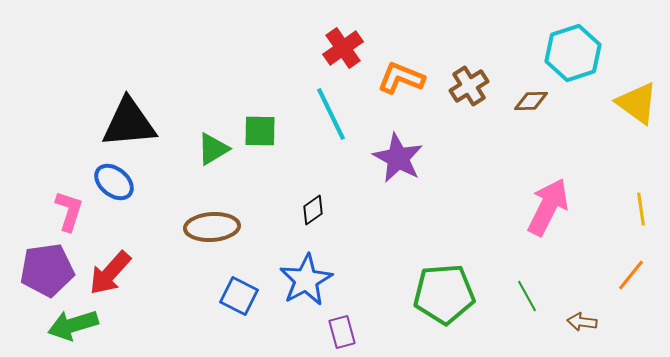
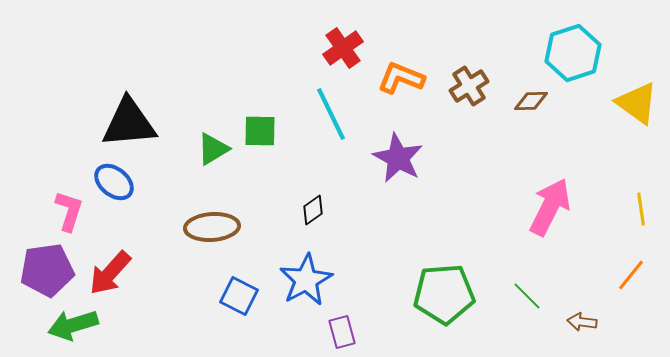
pink arrow: moved 2 px right
green line: rotated 16 degrees counterclockwise
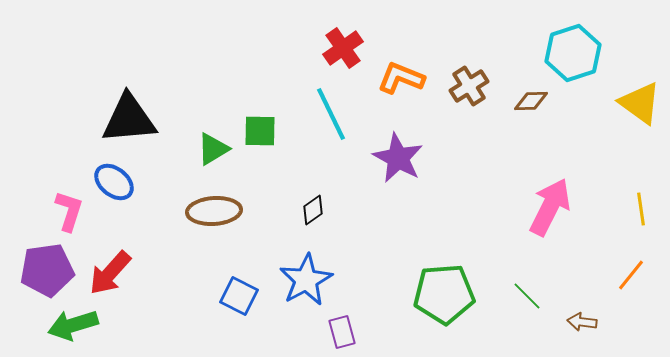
yellow triangle: moved 3 px right
black triangle: moved 4 px up
brown ellipse: moved 2 px right, 16 px up
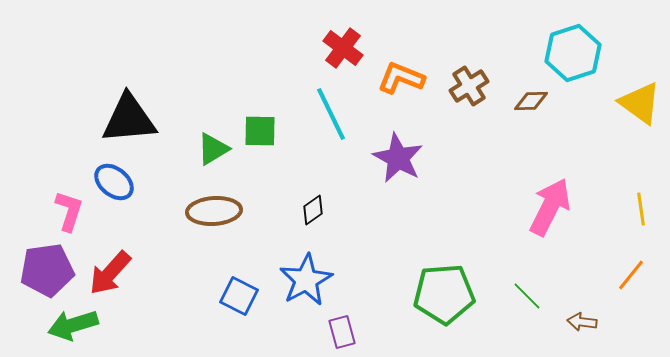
red cross: rotated 18 degrees counterclockwise
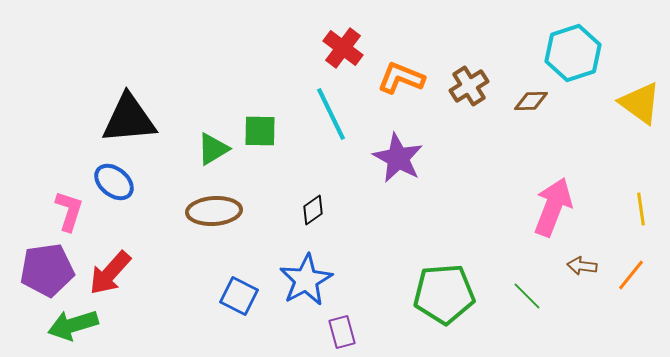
pink arrow: moved 3 px right; rotated 6 degrees counterclockwise
brown arrow: moved 56 px up
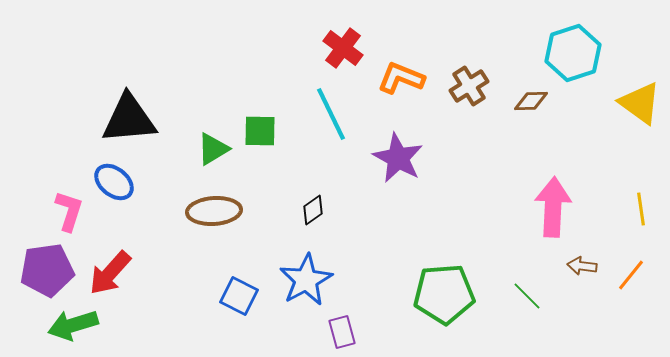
pink arrow: rotated 18 degrees counterclockwise
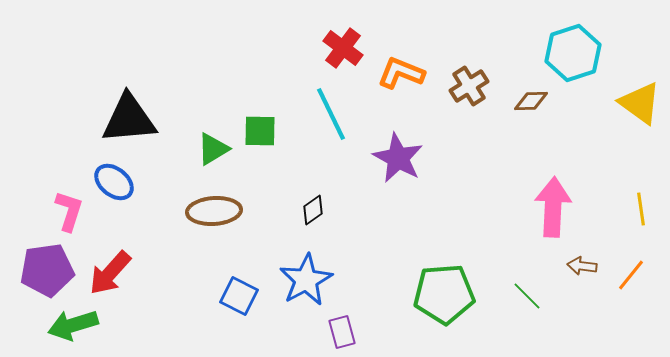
orange L-shape: moved 5 px up
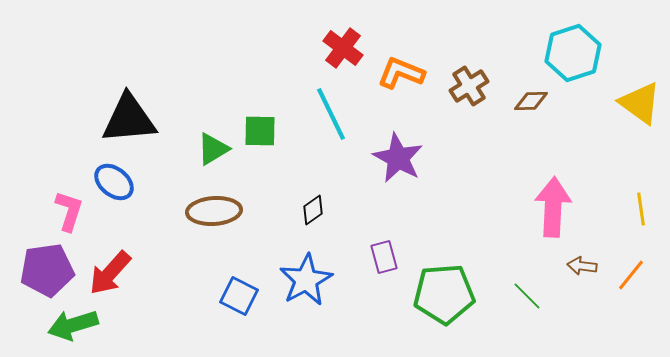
purple rectangle: moved 42 px right, 75 px up
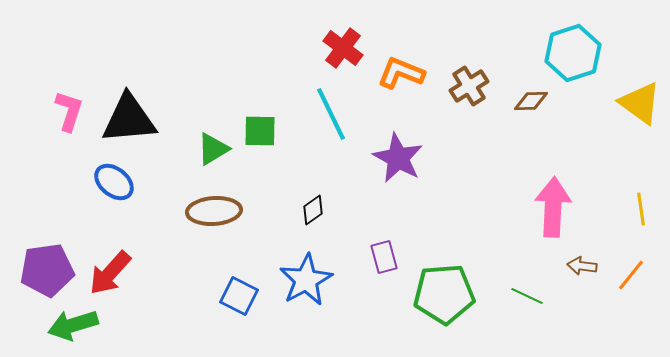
pink L-shape: moved 100 px up
green line: rotated 20 degrees counterclockwise
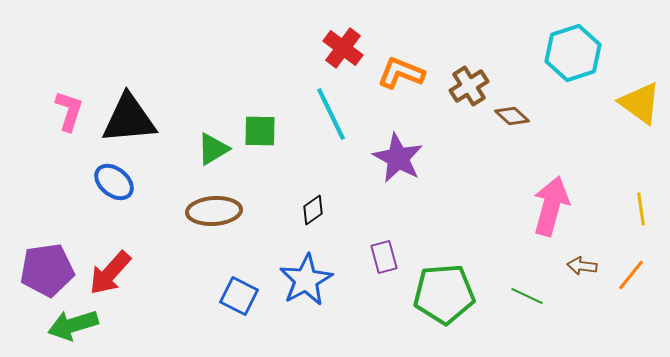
brown diamond: moved 19 px left, 15 px down; rotated 44 degrees clockwise
pink arrow: moved 2 px left, 1 px up; rotated 12 degrees clockwise
